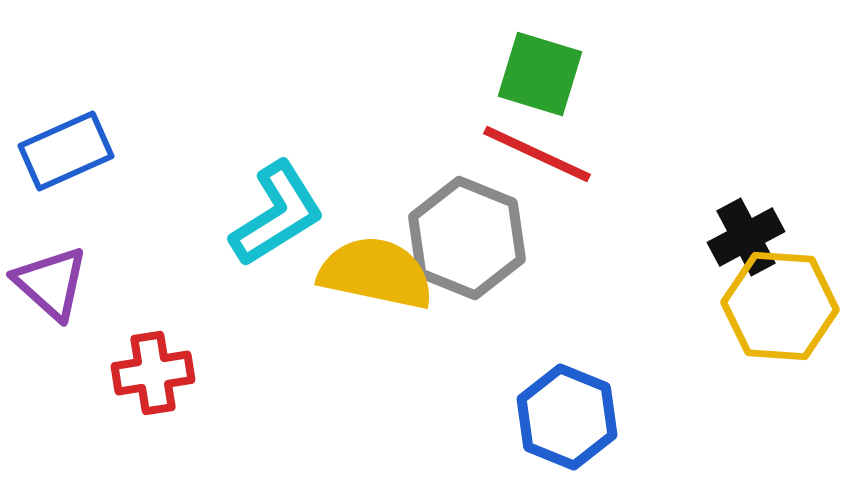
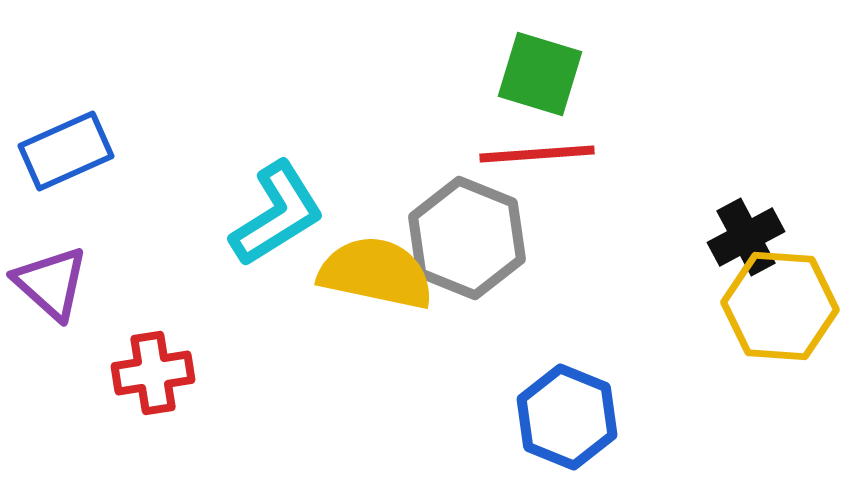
red line: rotated 29 degrees counterclockwise
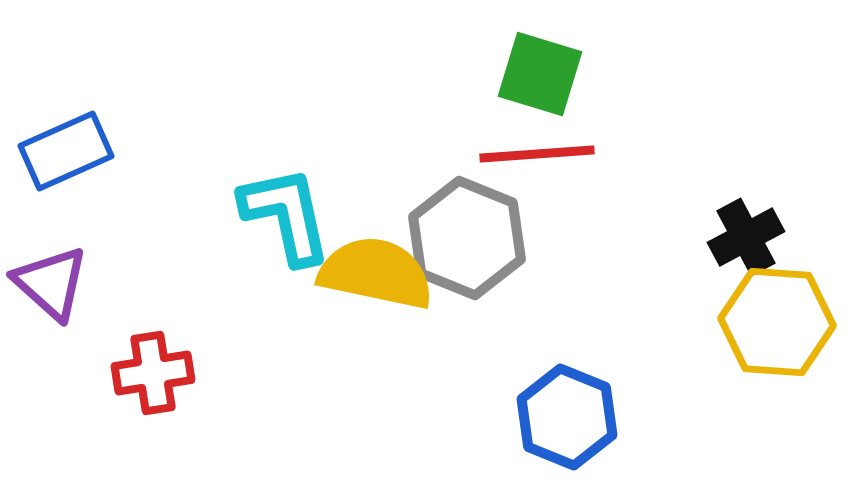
cyan L-shape: moved 9 px right, 1 px down; rotated 70 degrees counterclockwise
yellow hexagon: moved 3 px left, 16 px down
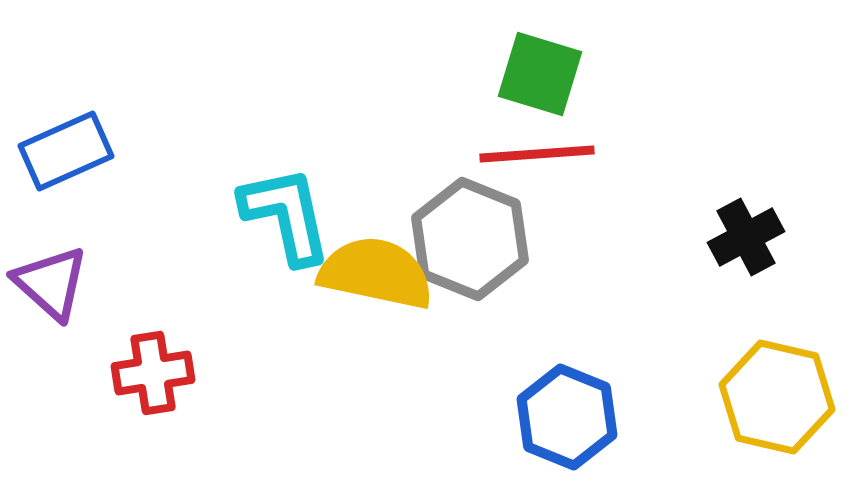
gray hexagon: moved 3 px right, 1 px down
yellow hexagon: moved 75 px down; rotated 9 degrees clockwise
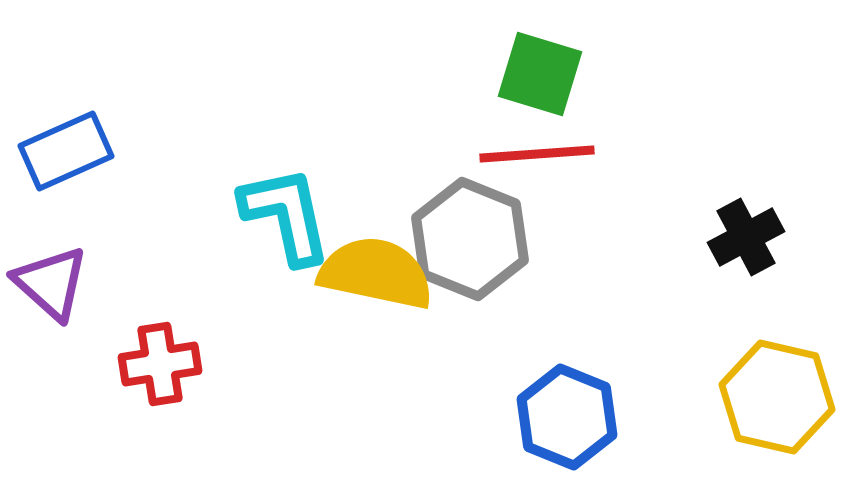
red cross: moved 7 px right, 9 px up
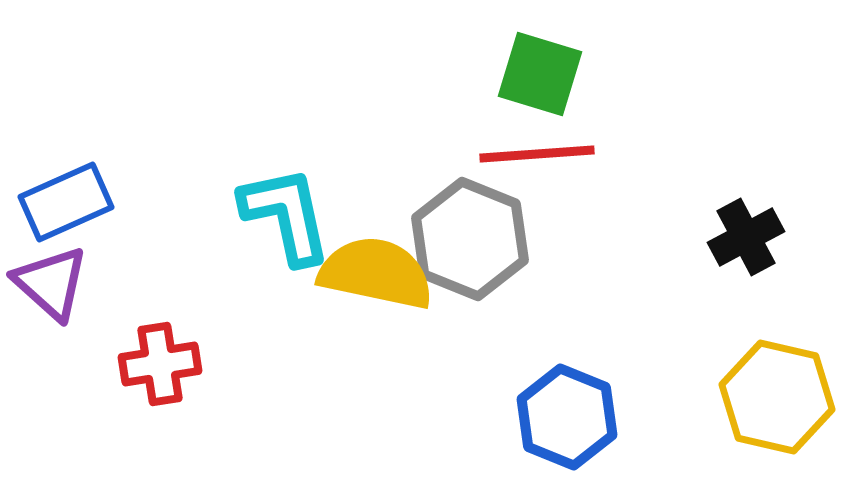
blue rectangle: moved 51 px down
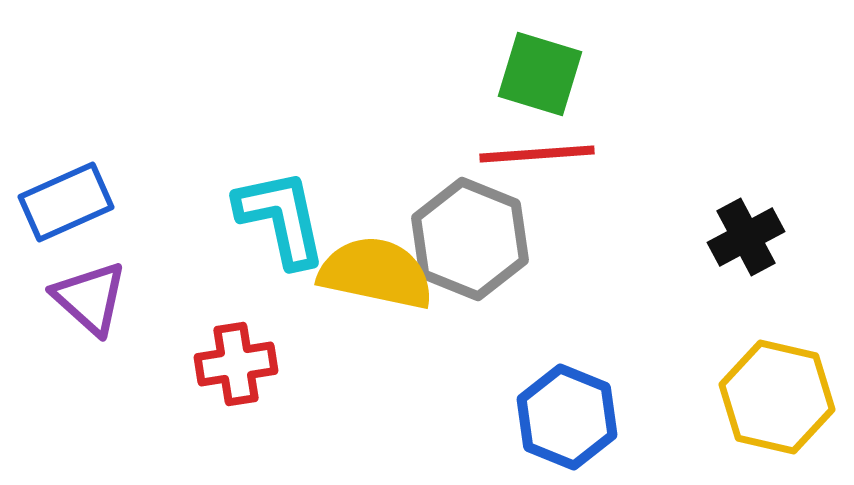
cyan L-shape: moved 5 px left, 3 px down
purple triangle: moved 39 px right, 15 px down
red cross: moved 76 px right
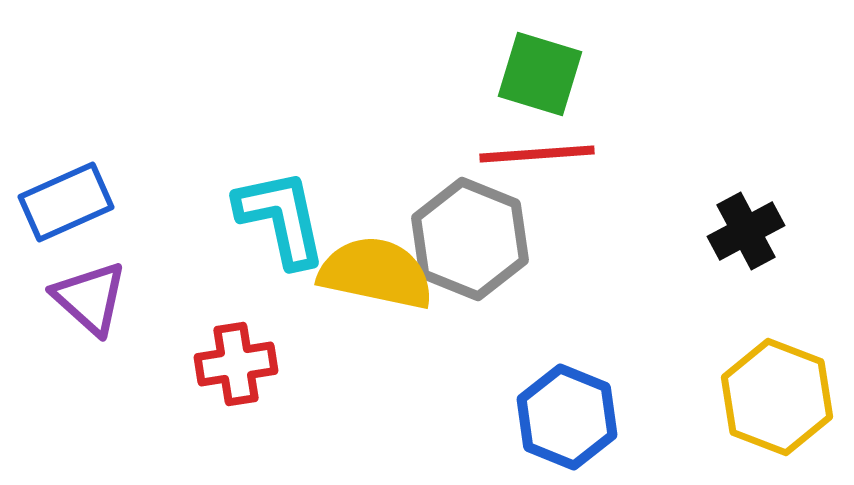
black cross: moved 6 px up
yellow hexagon: rotated 8 degrees clockwise
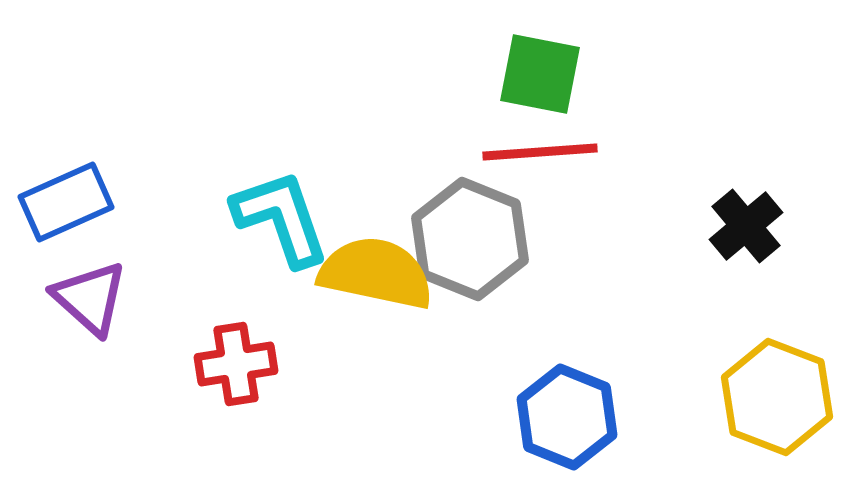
green square: rotated 6 degrees counterclockwise
red line: moved 3 px right, 2 px up
cyan L-shape: rotated 7 degrees counterclockwise
black cross: moved 5 px up; rotated 12 degrees counterclockwise
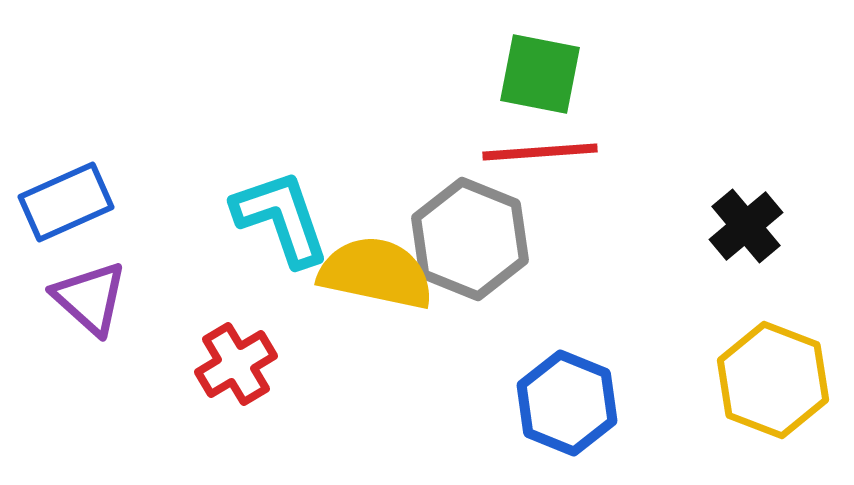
red cross: rotated 22 degrees counterclockwise
yellow hexagon: moved 4 px left, 17 px up
blue hexagon: moved 14 px up
